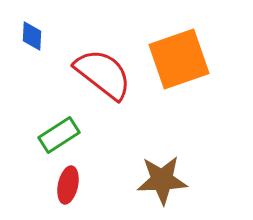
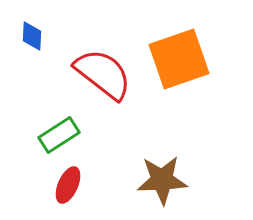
red ellipse: rotated 12 degrees clockwise
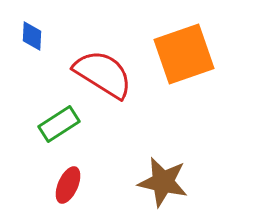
orange square: moved 5 px right, 5 px up
red semicircle: rotated 6 degrees counterclockwise
green rectangle: moved 11 px up
brown star: moved 1 px right, 2 px down; rotated 15 degrees clockwise
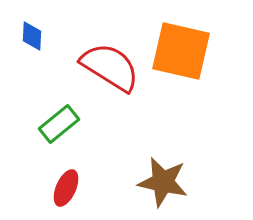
orange square: moved 3 px left, 3 px up; rotated 32 degrees clockwise
red semicircle: moved 7 px right, 7 px up
green rectangle: rotated 6 degrees counterclockwise
red ellipse: moved 2 px left, 3 px down
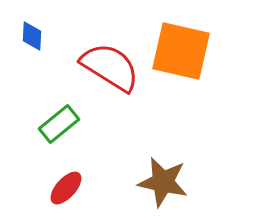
red ellipse: rotated 18 degrees clockwise
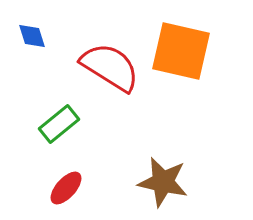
blue diamond: rotated 20 degrees counterclockwise
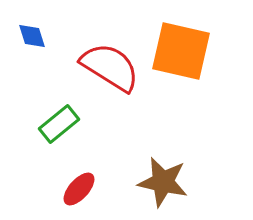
red ellipse: moved 13 px right, 1 px down
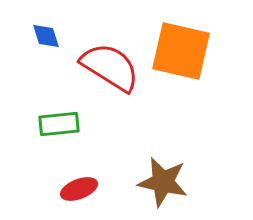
blue diamond: moved 14 px right
green rectangle: rotated 33 degrees clockwise
red ellipse: rotated 27 degrees clockwise
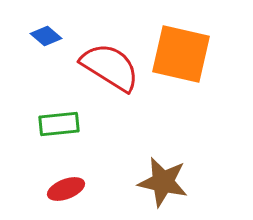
blue diamond: rotated 32 degrees counterclockwise
orange square: moved 3 px down
red ellipse: moved 13 px left
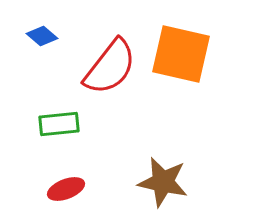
blue diamond: moved 4 px left
red semicircle: rotated 96 degrees clockwise
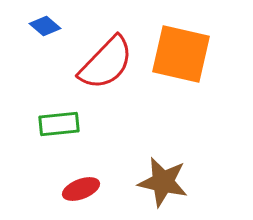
blue diamond: moved 3 px right, 10 px up
red semicircle: moved 4 px left, 4 px up; rotated 6 degrees clockwise
red ellipse: moved 15 px right
